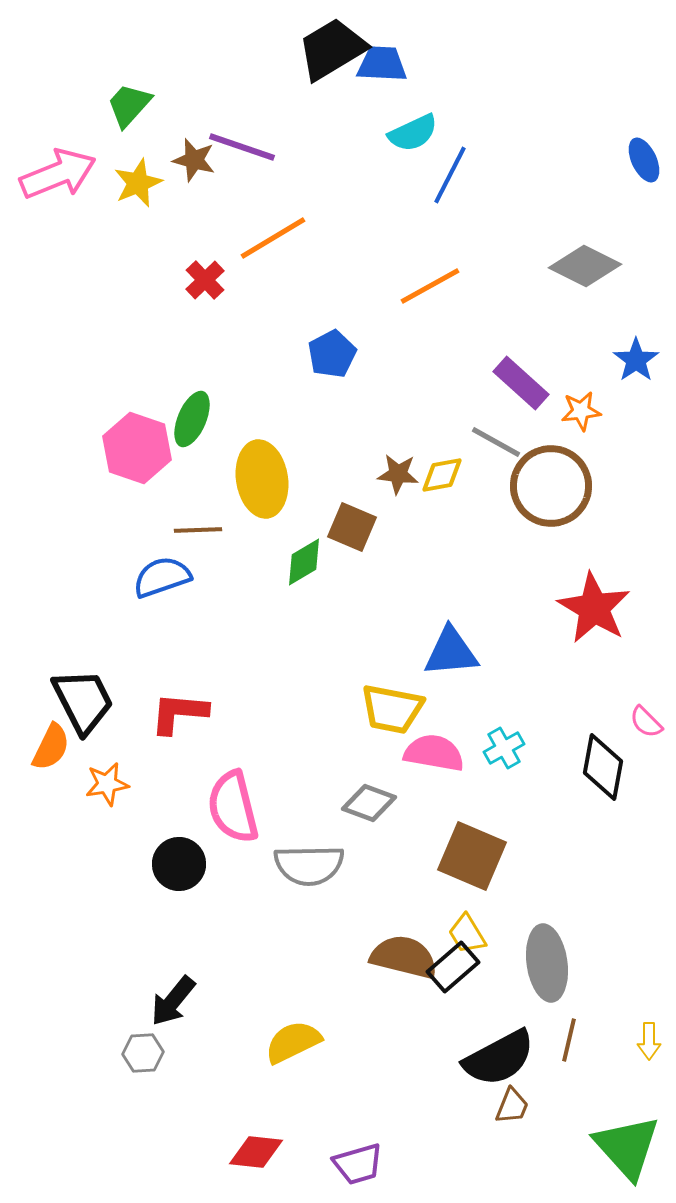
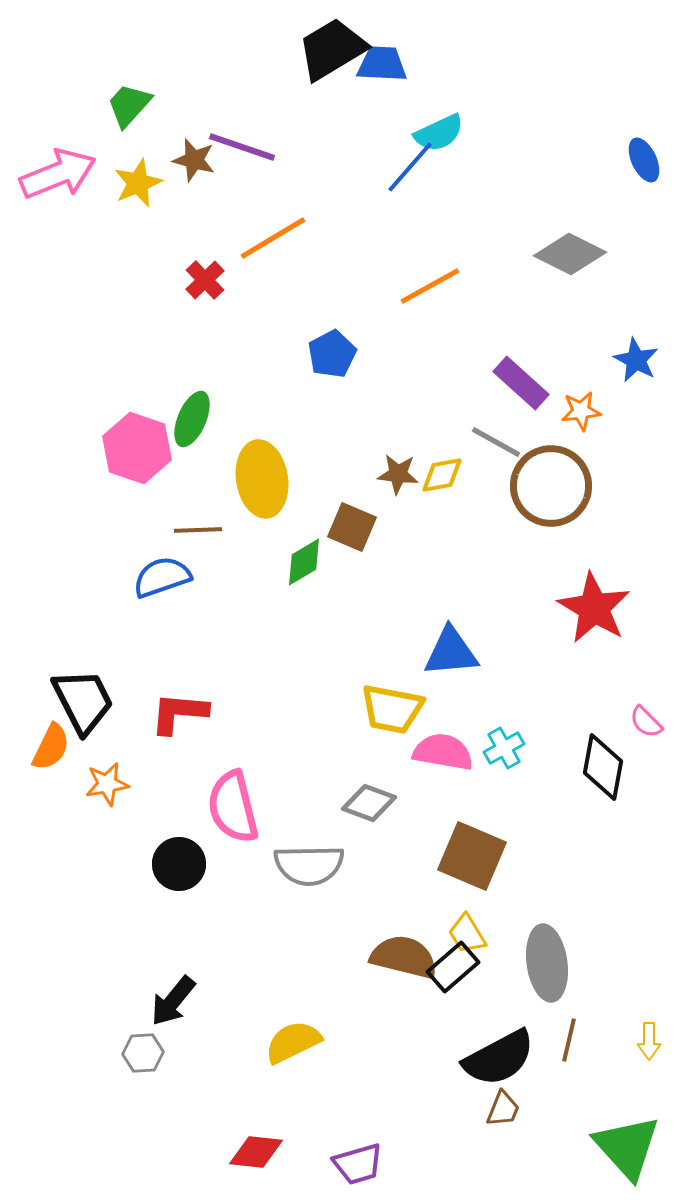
cyan semicircle at (413, 133): moved 26 px right
blue line at (450, 175): moved 40 px left, 8 px up; rotated 14 degrees clockwise
gray diamond at (585, 266): moved 15 px left, 12 px up
blue star at (636, 360): rotated 9 degrees counterclockwise
pink semicircle at (434, 753): moved 9 px right, 1 px up
brown trapezoid at (512, 1106): moved 9 px left, 3 px down
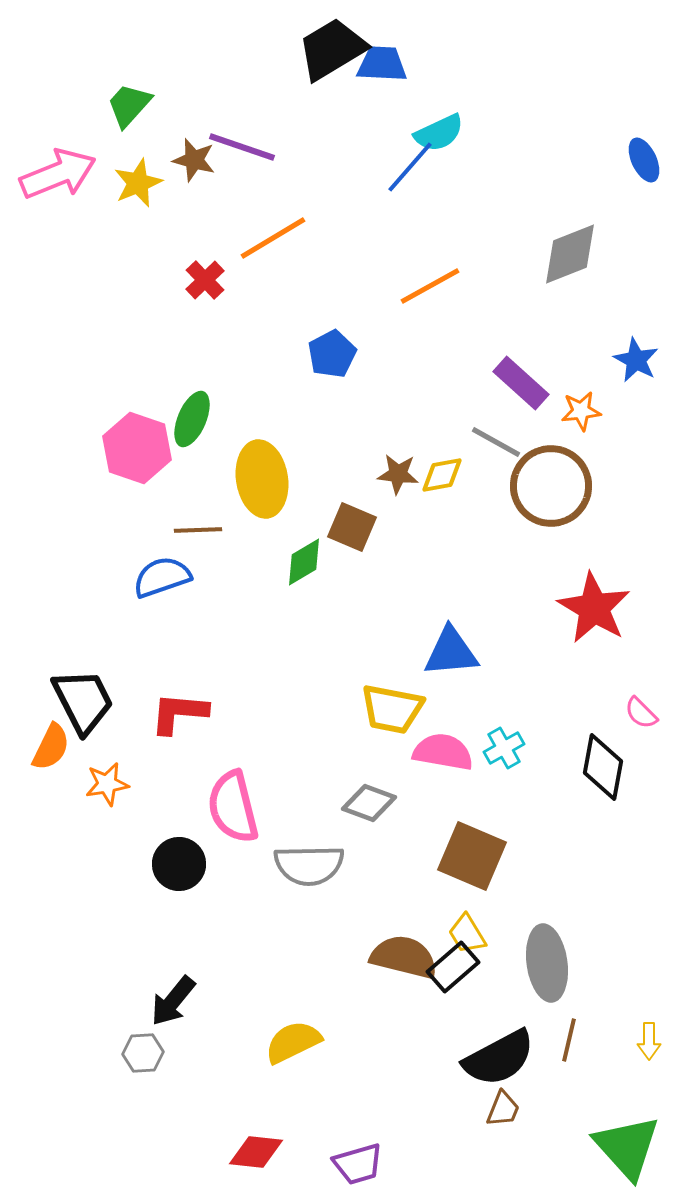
gray diamond at (570, 254): rotated 48 degrees counterclockwise
pink semicircle at (646, 722): moved 5 px left, 9 px up
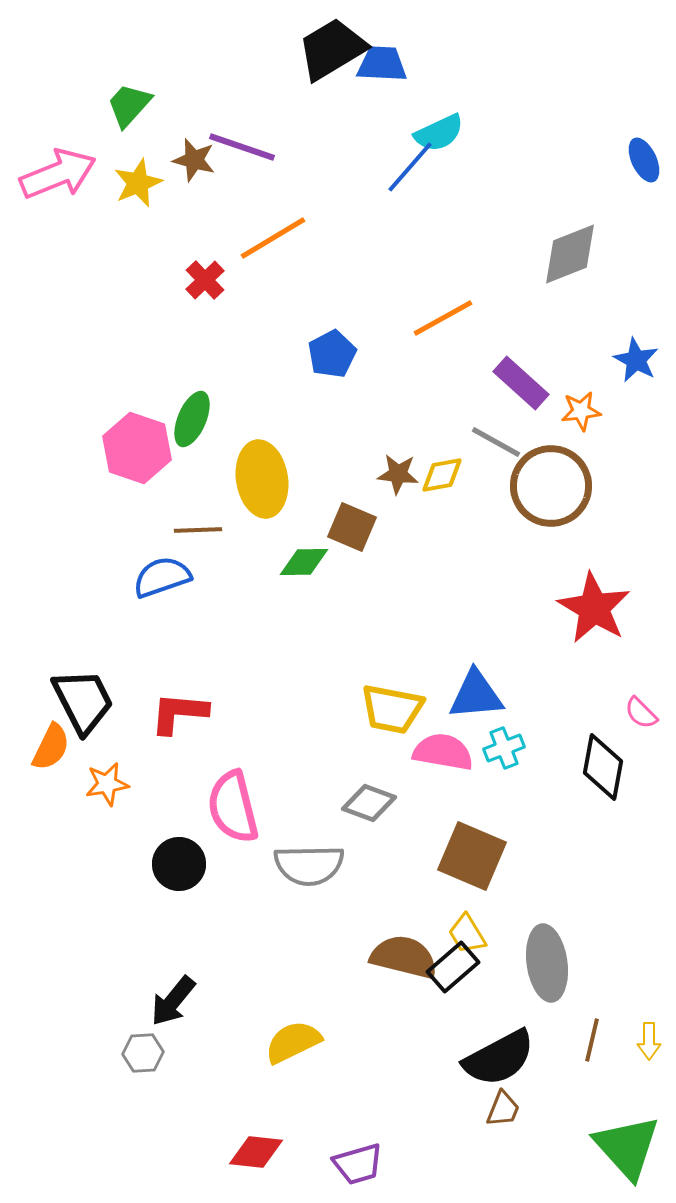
orange line at (430, 286): moved 13 px right, 32 px down
green diamond at (304, 562): rotated 30 degrees clockwise
blue triangle at (451, 652): moved 25 px right, 43 px down
cyan cross at (504, 748): rotated 9 degrees clockwise
brown line at (569, 1040): moved 23 px right
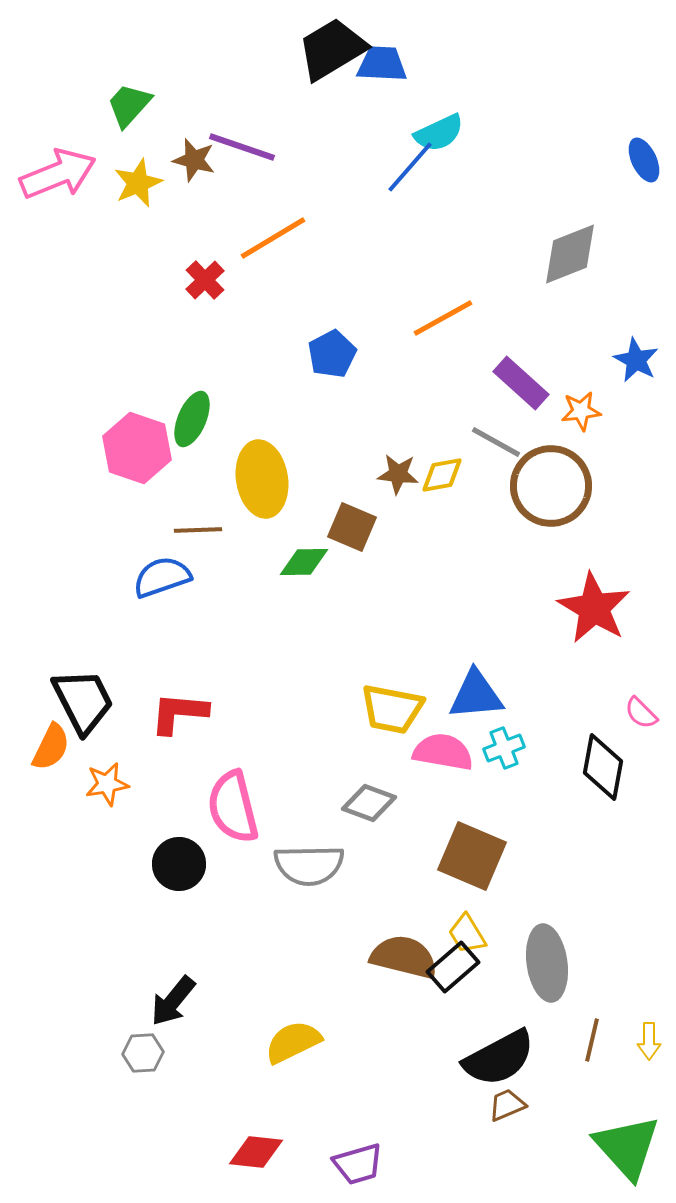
brown trapezoid at (503, 1109): moved 4 px right, 4 px up; rotated 135 degrees counterclockwise
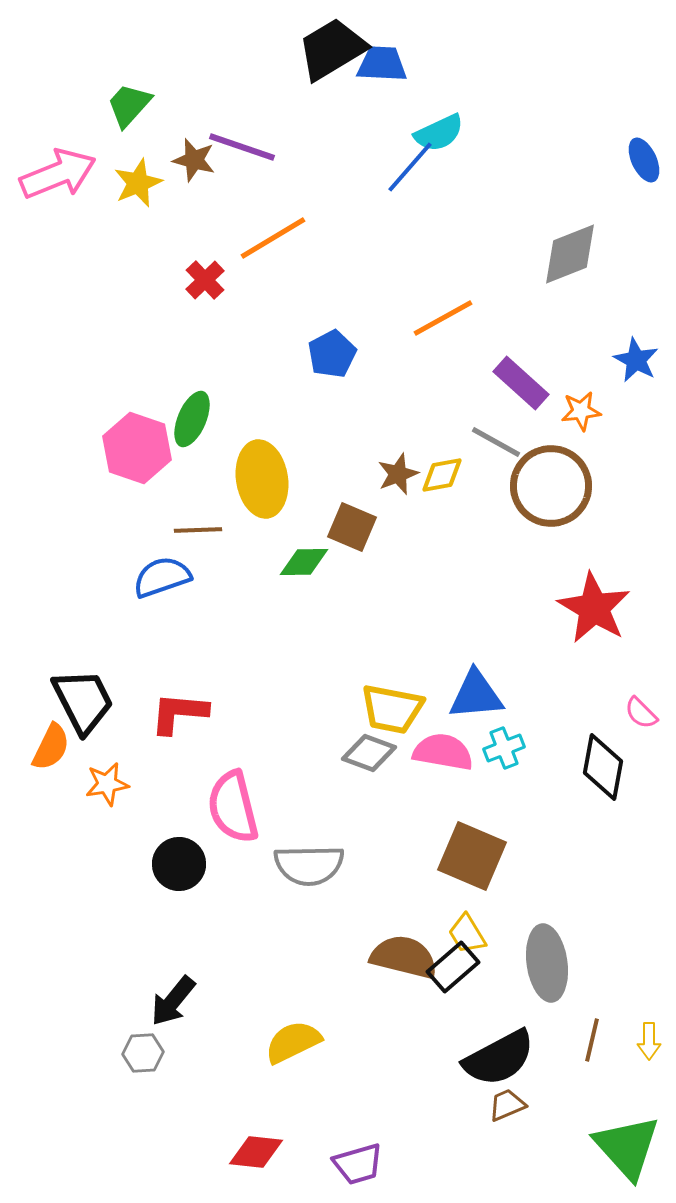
brown star at (398, 474): rotated 27 degrees counterclockwise
gray diamond at (369, 803): moved 50 px up
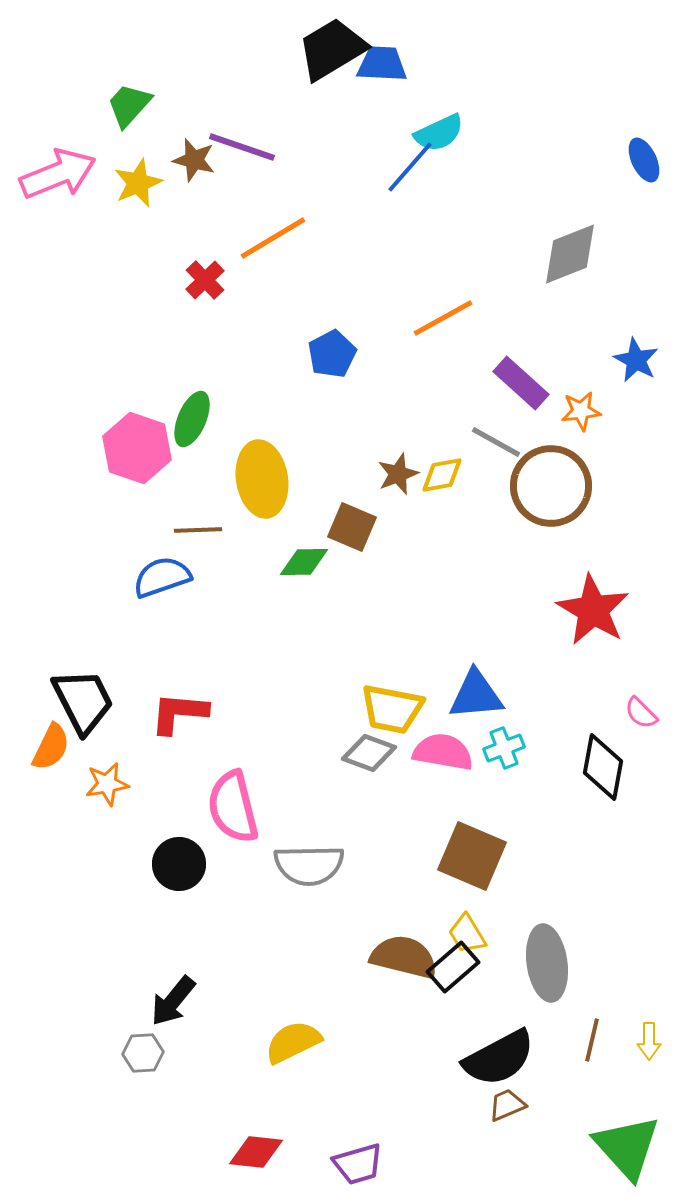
red star at (594, 608): moved 1 px left, 2 px down
